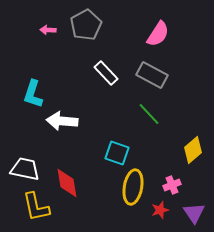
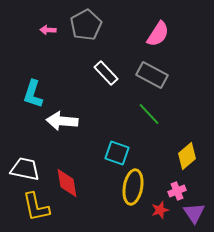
yellow diamond: moved 6 px left, 6 px down
pink cross: moved 5 px right, 6 px down
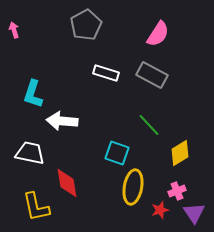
pink arrow: moved 34 px left; rotated 70 degrees clockwise
white rectangle: rotated 30 degrees counterclockwise
green line: moved 11 px down
yellow diamond: moved 7 px left, 3 px up; rotated 8 degrees clockwise
white trapezoid: moved 5 px right, 16 px up
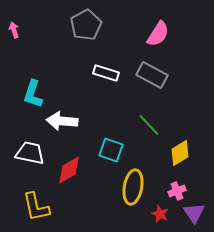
cyan square: moved 6 px left, 3 px up
red diamond: moved 2 px right, 13 px up; rotated 68 degrees clockwise
red star: moved 4 px down; rotated 30 degrees counterclockwise
